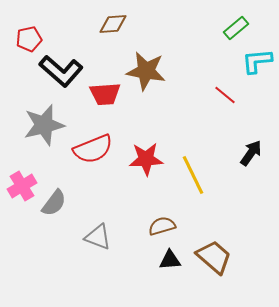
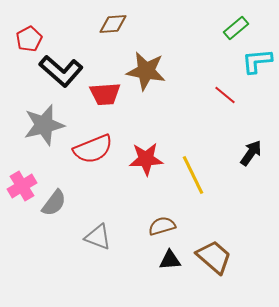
red pentagon: rotated 15 degrees counterclockwise
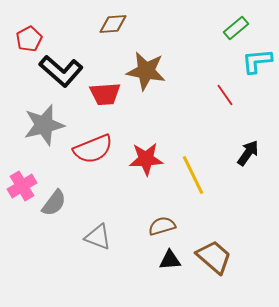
red line: rotated 15 degrees clockwise
black arrow: moved 3 px left
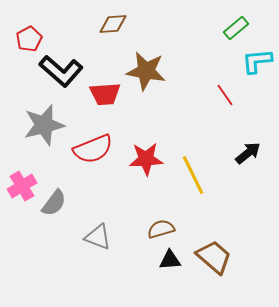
black arrow: rotated 16 degrees clockwise
brown semicircle: moved 1 px left, 3 px down
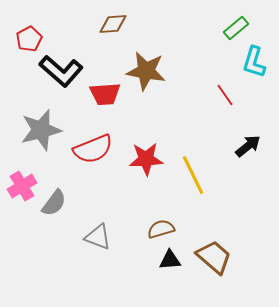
cyan L-shape: moved 3 px left, 1 px down; rotated 68 degrees counterclockwise
gray star: moved 3 px left, 5 px down
black arrow: moved 7 px up
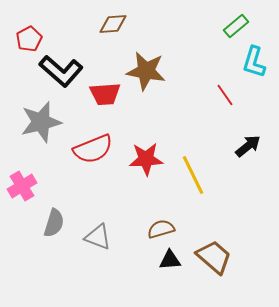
green rectangle: moved 2 px up
gray star: moved 8 px up
gray semicircle: moved 20 px down; rotated 20 degrees counterclockwise
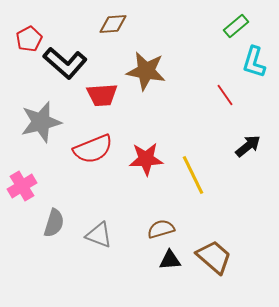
black L-shape: moved 4 px right, 8 px up
red trapezoid: moved 3 px left, 1 px down
gray triangle: moved 1 px right, 2 px up
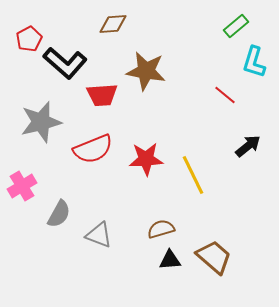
red line: rotated 15 degrees counterclockwise
gray semicircle: moved 5 px right, 9 px up; rotated 12 degrees clockwise
